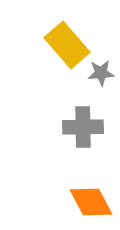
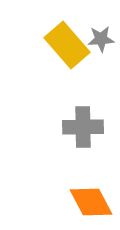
gray star: moved 34 px up
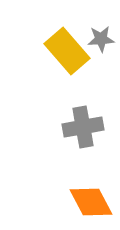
yellow rectangle: moved 6 px down
gray cross: rotated 9 degrees counterclockwise
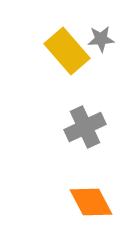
gray cross: moved 2 px right; rotated 15 degrees counterclockwise
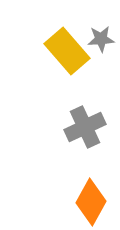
orange diamond: rotated 57 degrees clockwise
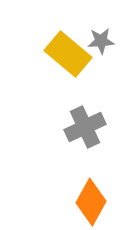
gray star: moved 2 px down
yellow rectangle: moved 1 px right, 3 px down; rotated 9 degrees counterclockwise
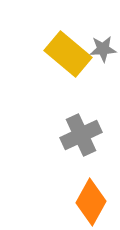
gray star: moved 2 px right, 8 px down
gray cross: moved 4 px left, 8 px down
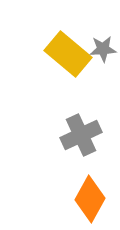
orange diamond: moved 1 px left, 3 px up
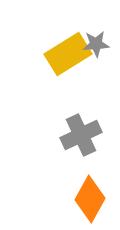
gray star: moved 7 px left, 5 px up
yellow rectangle: rotated 72 degrees counterclockwise
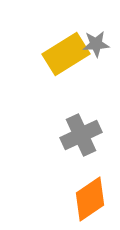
yellow rectangle: moved 2 px left
orange diamond: rotated 27 degrees clockwise
